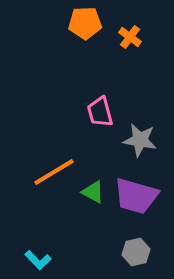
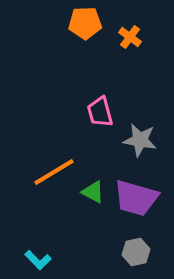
purple trapezoid: moved 2 px down
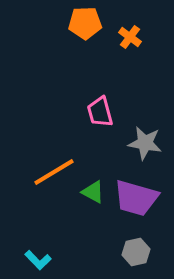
gray star: moved 5 px right, 3 px down
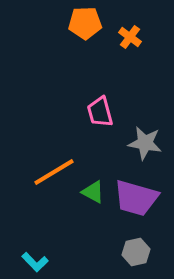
cyan L-shape: moved 3 px left, 2 px down
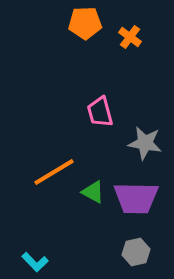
purple trapezoid: rotated 15 degrees counterclockwise
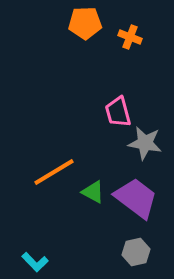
orange cross: rotated 15 degrees counterclockwise
pink trapezoid: moved 18 px right
purple trapezoid: rotated 144 degrees counterclockwise
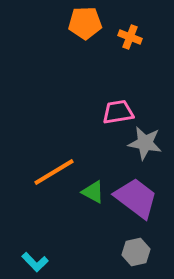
pink trapezoid: rotated 96 degrees clockwise
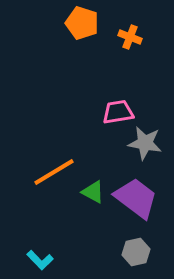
orange pentagon: moved 3 px left; rotated 20 degrees clockwise
cyan L-shape: moved 5 px right, 2 px up
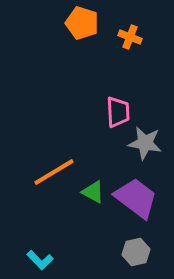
pink trapezoid: rotated 96 degrees clockwise
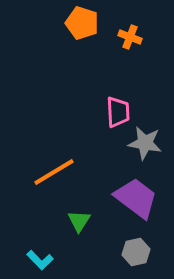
green triangle: moved 14 px left, 29 px down; rotated 35 degrees clockwise
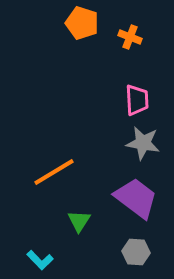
pink trapezoid: moved 19 px right, 12 px up
gray star: moved 2 px left
gray hexagon: rotated 16 degrees clockwise
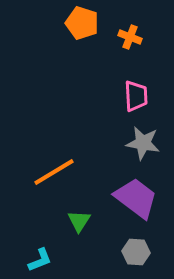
pink trapezoid: moved 1 px left, 4 px up
cyan L-shape: rotated 68 degrees counterclockwise
